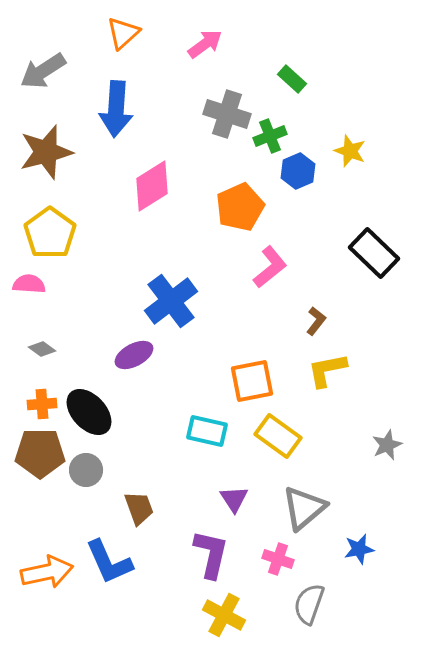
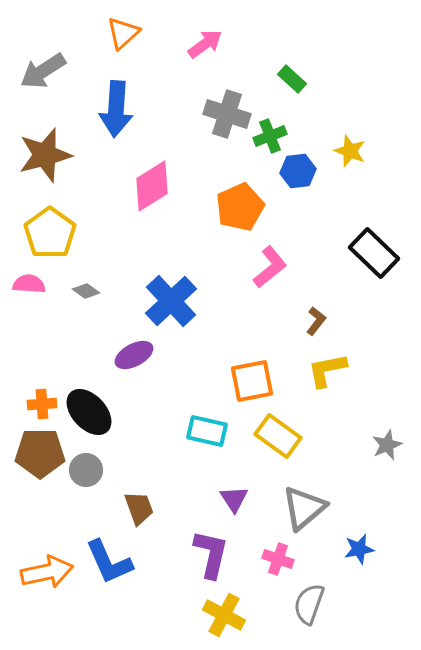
brown star: moved 1 px left, 3 px down
blue hexagon: rotated 16 degrees clockwise
blue cross: rotated 6 degrees counterclockwise
gray diamond: moved 44 px right, 58 px up
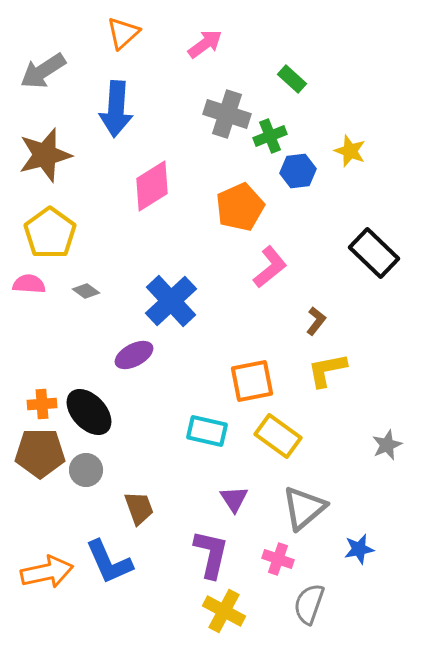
yellow cross: moved 4 px up
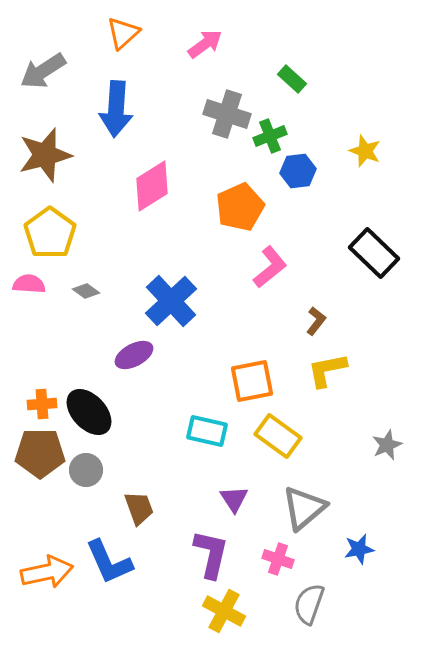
yellow star: moved 15 px right
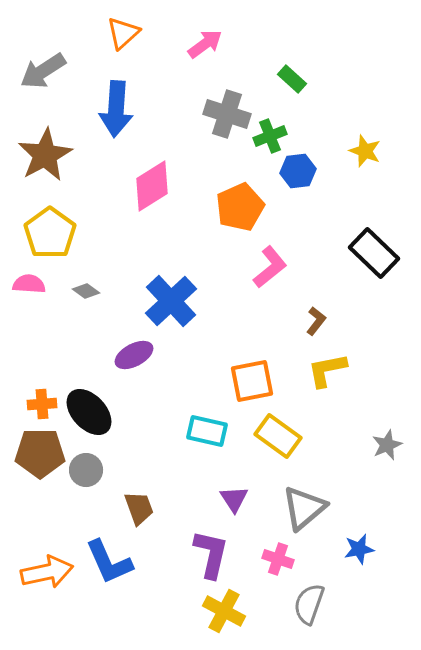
brown star: rotated 14 degrees counterclockwise
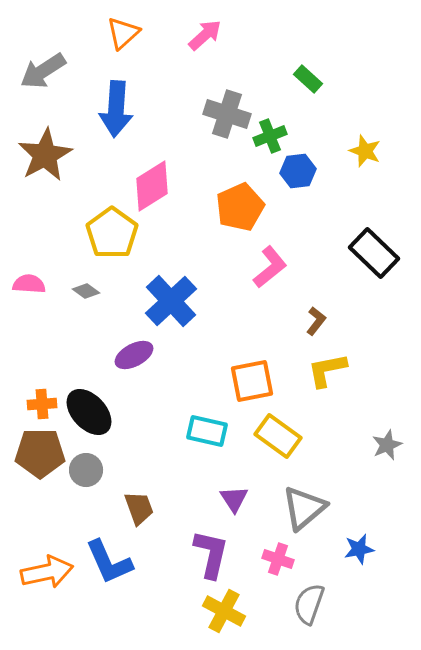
pink arrow: moved 9 px up; rotated 6 degrees counterclockwise
green rectangle: moved 16 px right
yellow pentagon: moved 62 px right
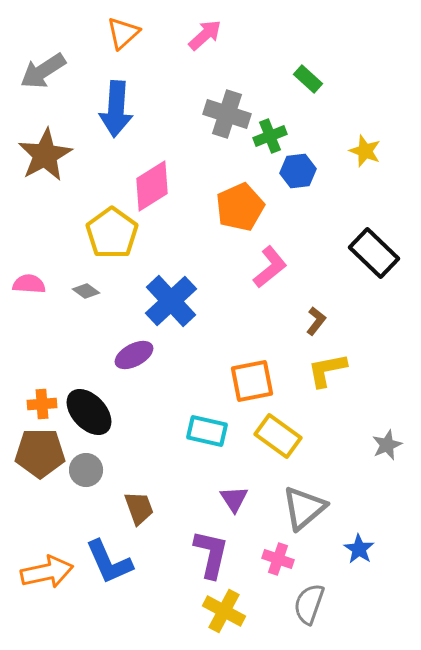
blue star: rotated 28 degrees counterclockwise
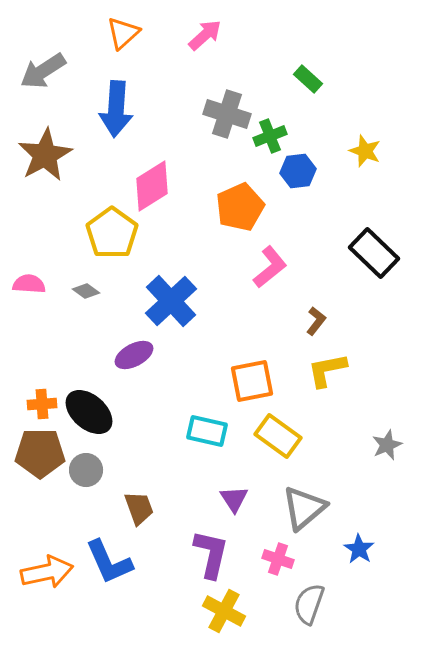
black ellipse: rotated 6 degrees counterclockwise
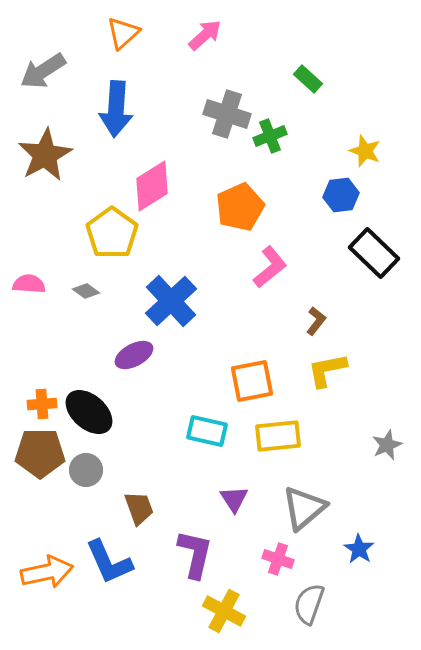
blue hexagon: moved 43 px right, 24 px down
yellow rectangle: rotated 42 degrees counterclockwise
purple L-shape: moved 16 px left
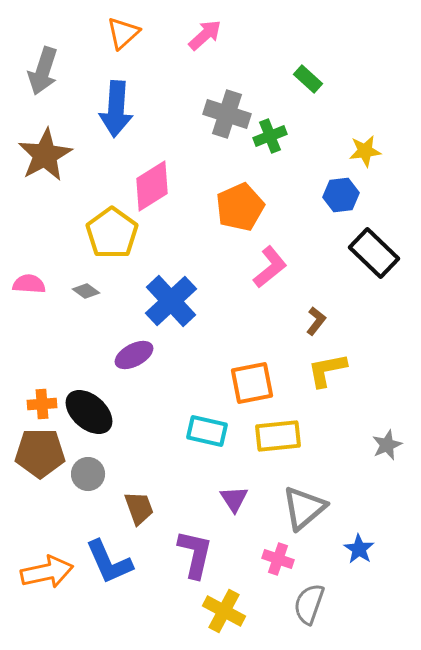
gray arrow: rotated 39 degrees counterclockwise
yellow star: rotated 28 degrees counterclockwise
orange square: moved 2 px down
gray circle: moved 2 px right, 4 px down
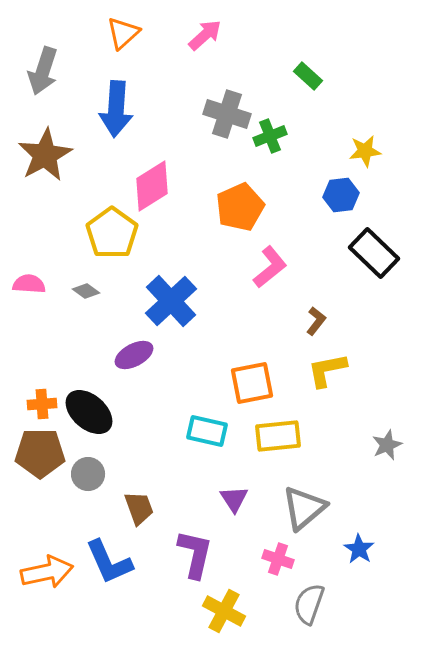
green rectangle: moved 3 px up
